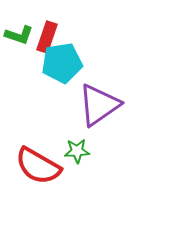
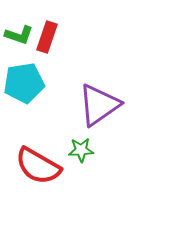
cyan pentagon: moved 38 px left, 20 px down
green star: moved 4 px right, 1 px up
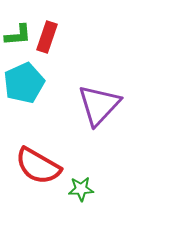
green L-shape: moved 1 px left; rotated 24 degrees counterclockwise
cyan pentagon: rotated 15 degrees counterclockwise
purple triangle: rotated 12 degrees counterclockwise
green star: moved 39 px down
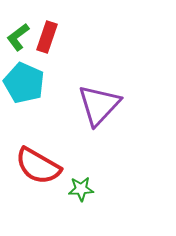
green L-shape: moved 2 px down; rotated 148 degrees clockwise
cyan pentagon: rotated 24 degrees counterclockwise
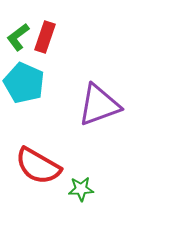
red rectangle: moved 2 px left
purple triangle: rotated 27 degrees clockwise
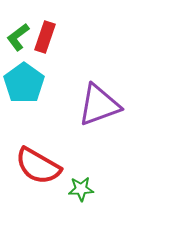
cyan pentagon: rotated 12 degrees clockwise
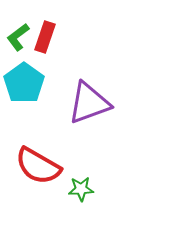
purple triangle: moved 10 px left, 2 px up
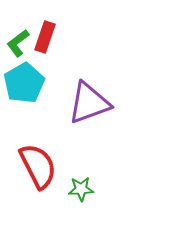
green L-shape: moved 6 px down
cyan pentagon: rotated 6 degrees clockwise
red semicircle: rotated 147 degrees counterclockwise
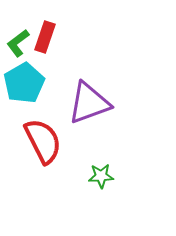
red semicircle: moved 5 px right, 25 px up
green star: moved 20 px right, 13 px up
